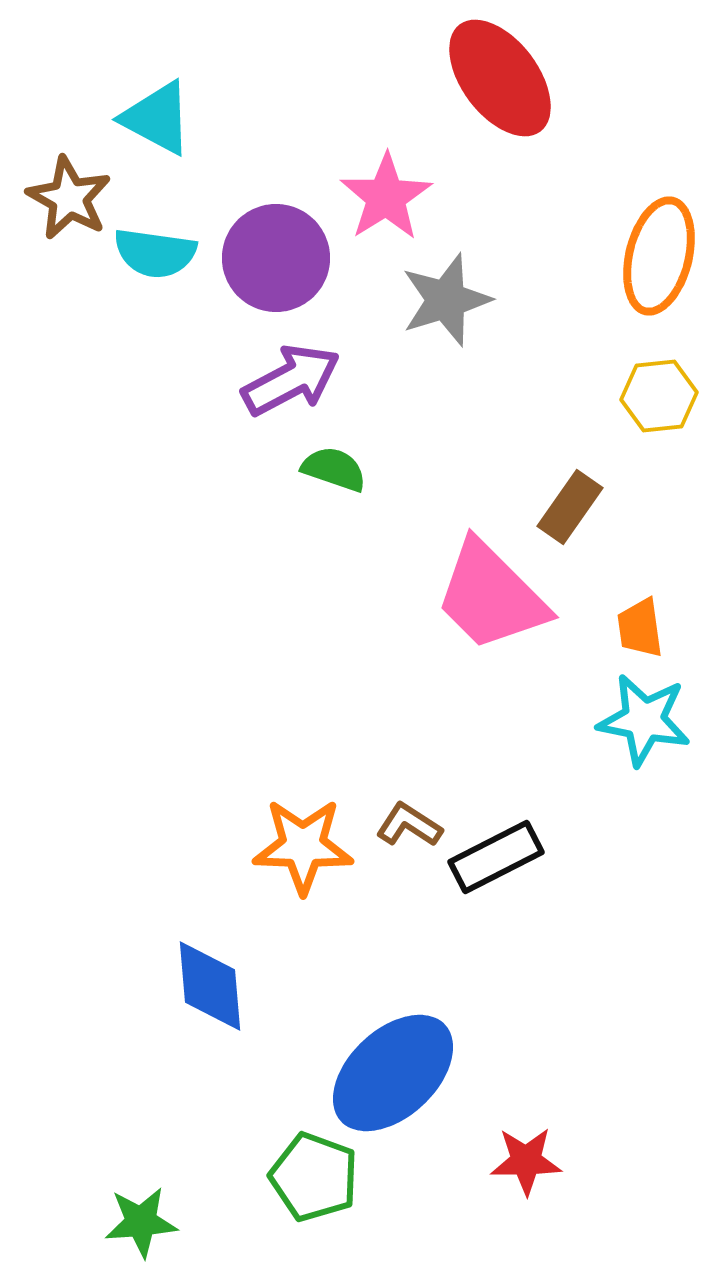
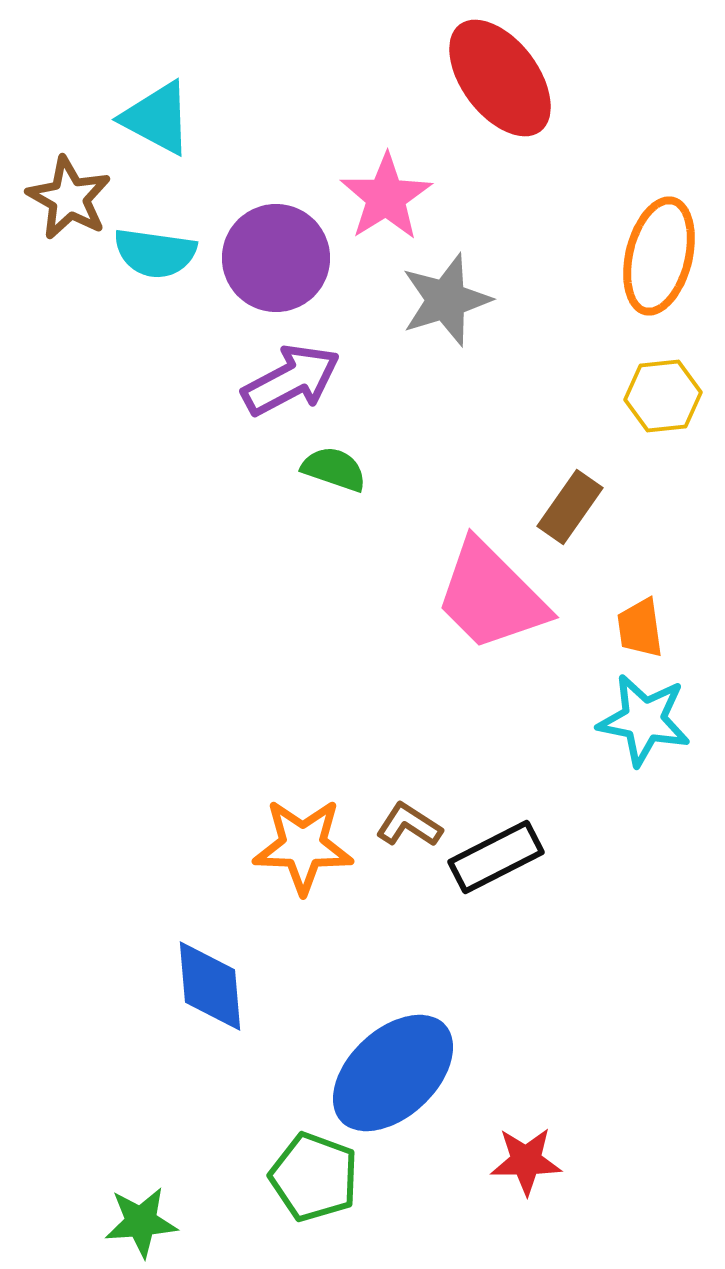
yellow hexagon: moved 4 px right
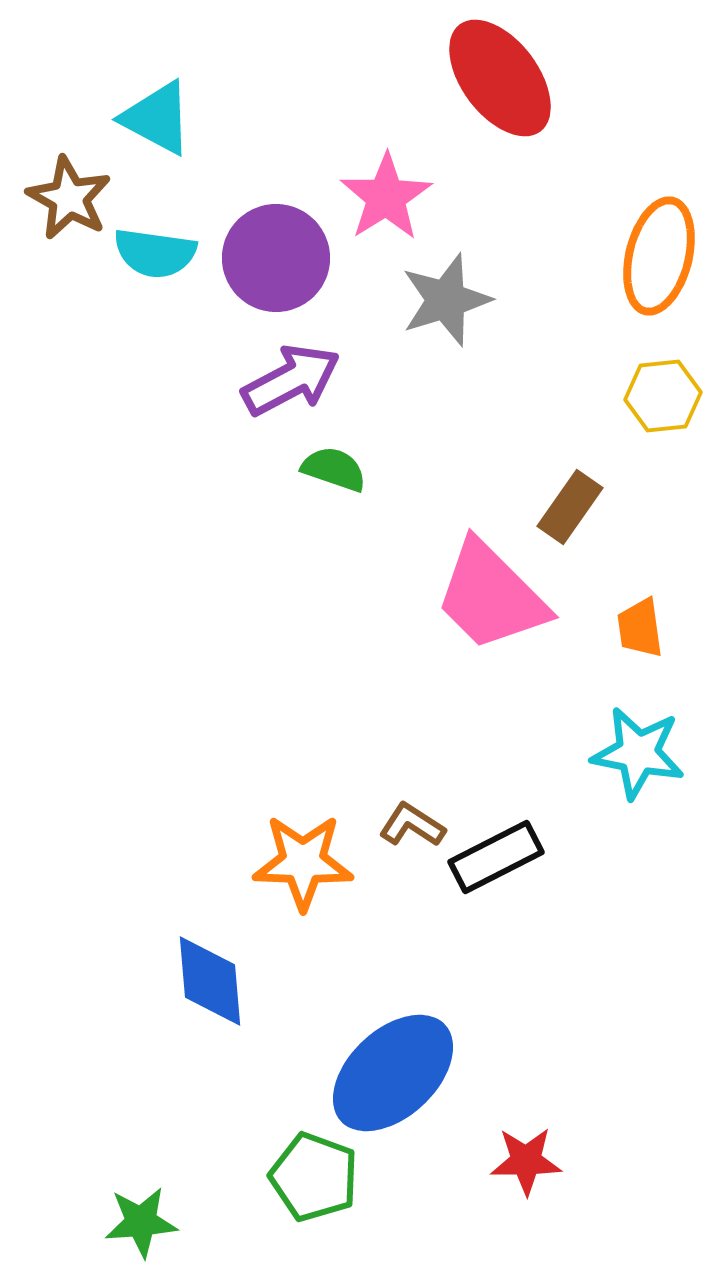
cyan star: moved 6 px left, 33 px down
brown L-shape: moved 3 px right
orange star: moved 16 px down
blue diamond: moved 5 px up
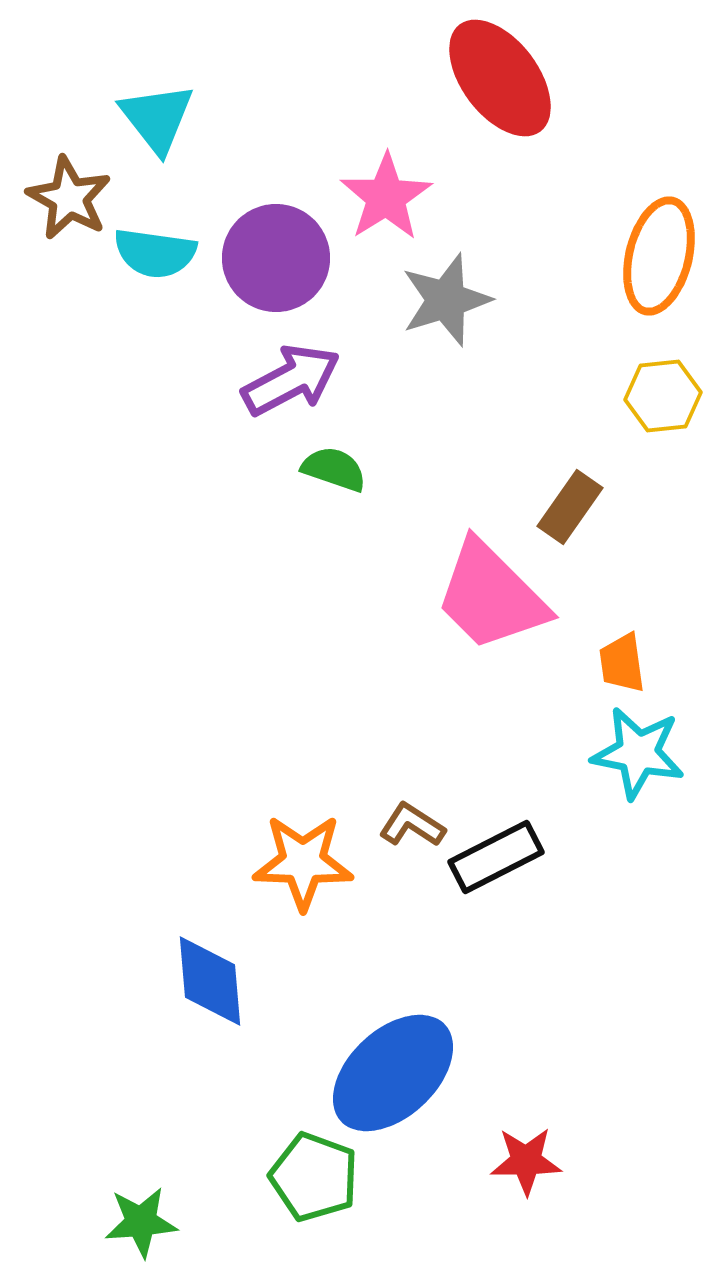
cyan triangle: rotated 24 degrees clockwise
orange trapezoid: moved 18 px left, 35 px down
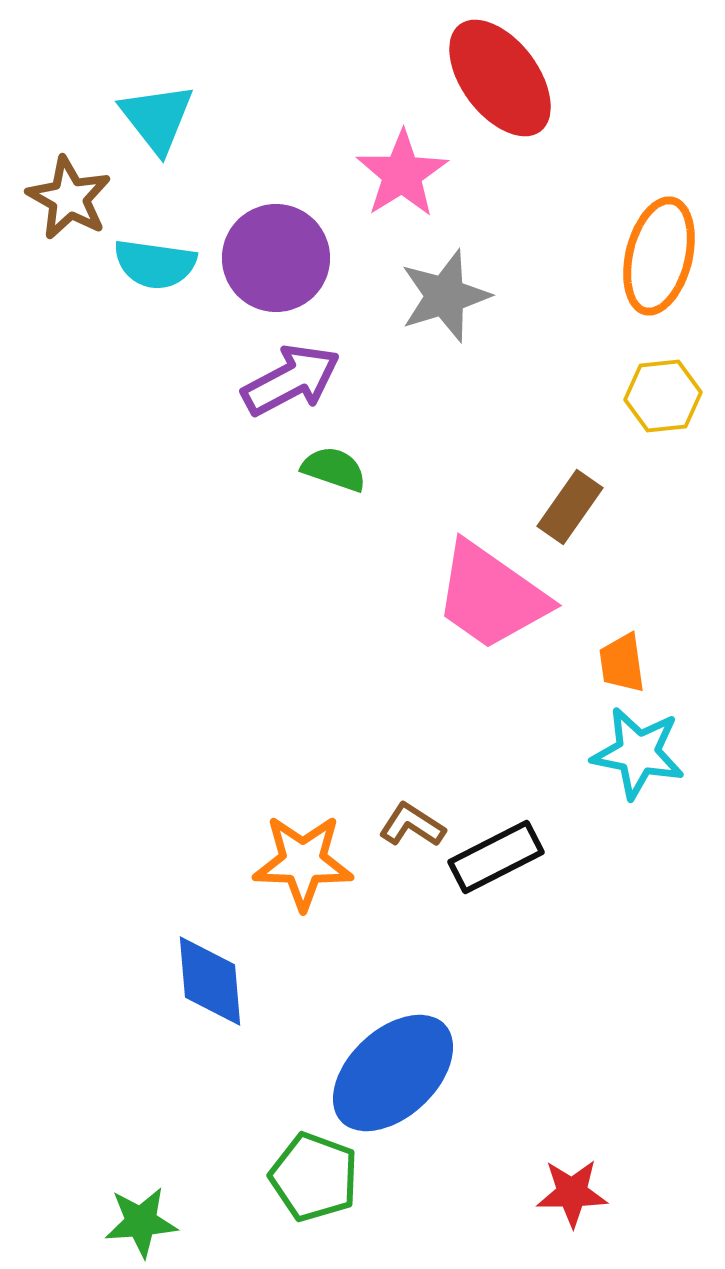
pink star: moved 16 px right, 23 px up
cyan semicircle: moved 11 px down
gray star: moved 1 px left, 4 px up
pink trapezoid: rotated 10 degrees counterclockwise
red star: moved 46 px right, 32 px down
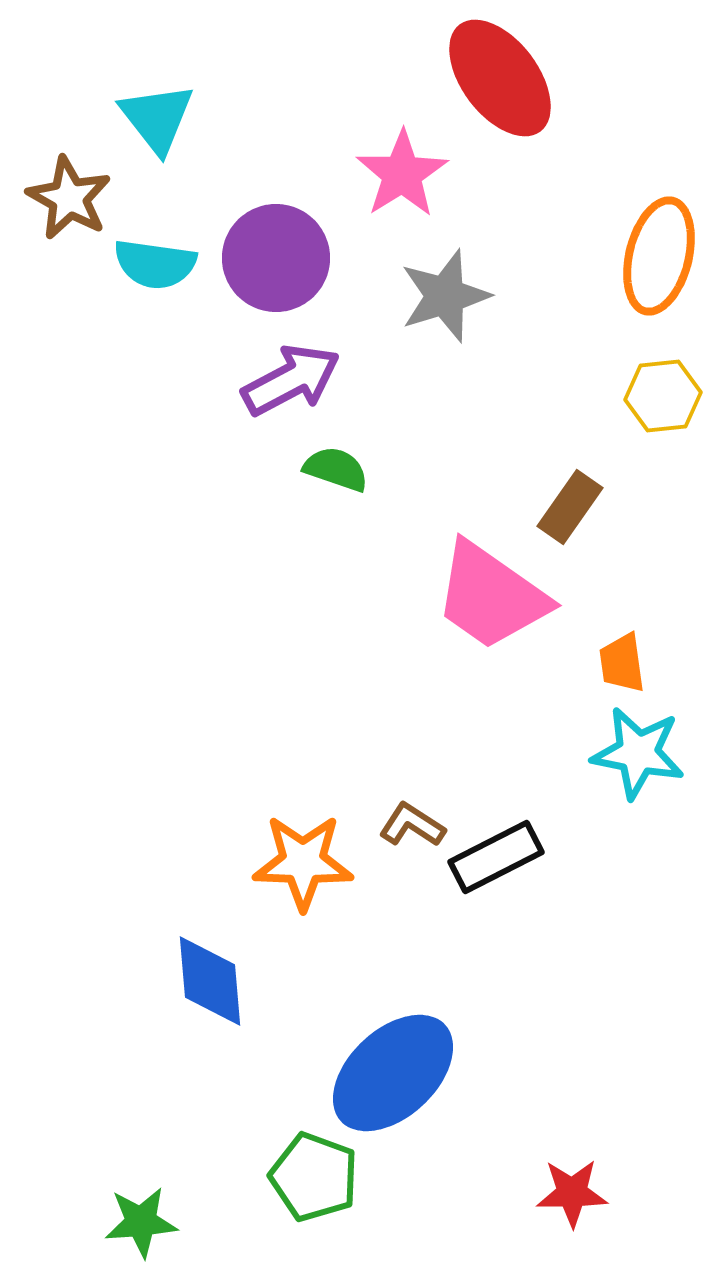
green semicircle: moved 2 px right
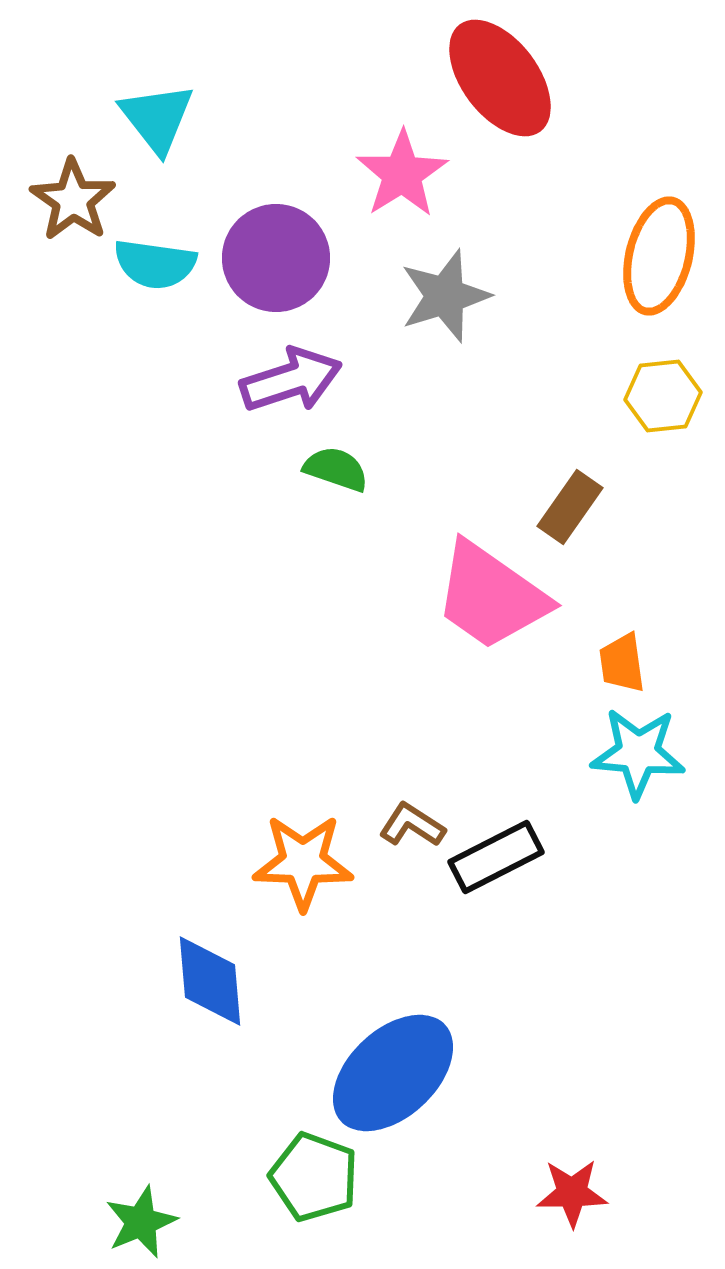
brown star: moved 4 px right, 2 px down; rotated 6 degrees clockwise
purple arrow: rotated 10 degrees clockwise
cyan star: rotated 6 degrees counterclockwise
green star: rotated 18 degrees counterclockwise
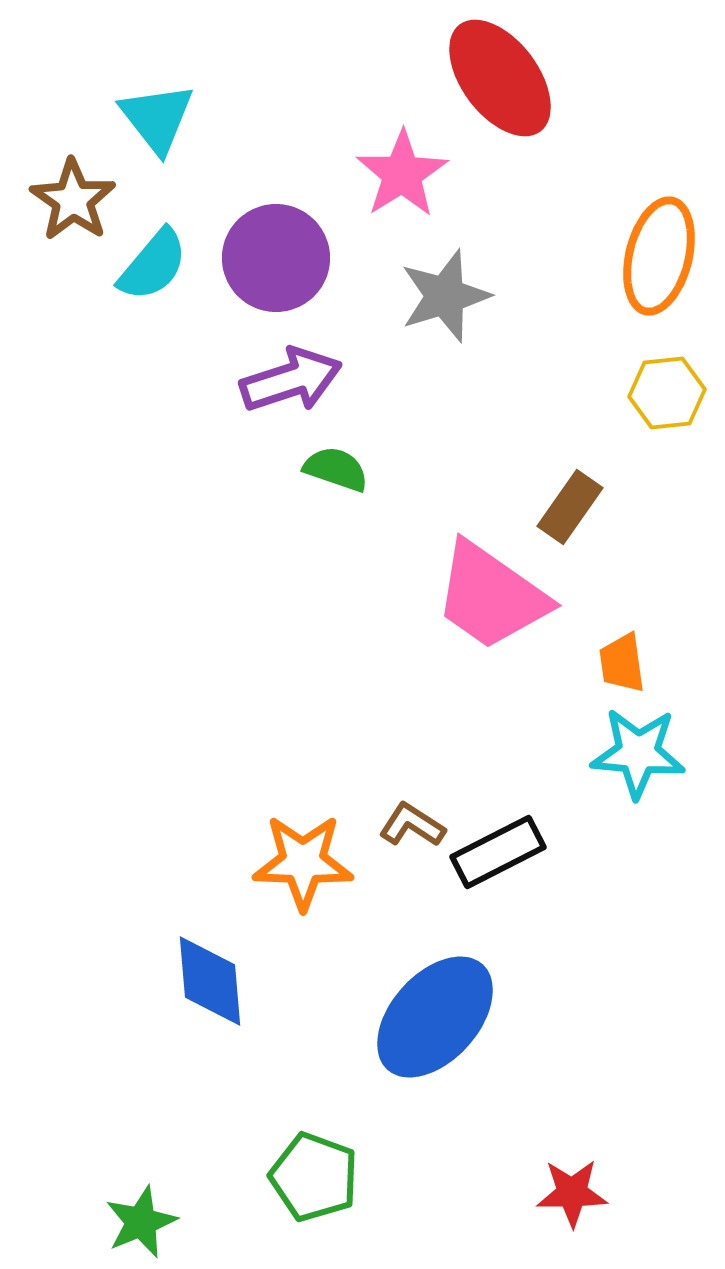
cyan semicircle: moved 2 px left, 1 px down; rotated 58 degrees counterclockwise
yellow hexagon: moved 4 px right, 3 px up
black rectangle: moved 2 px right, 5 px up
blue ellipse: moved 42 px right, 56 px up; rotated 5 degrees counterclockwise
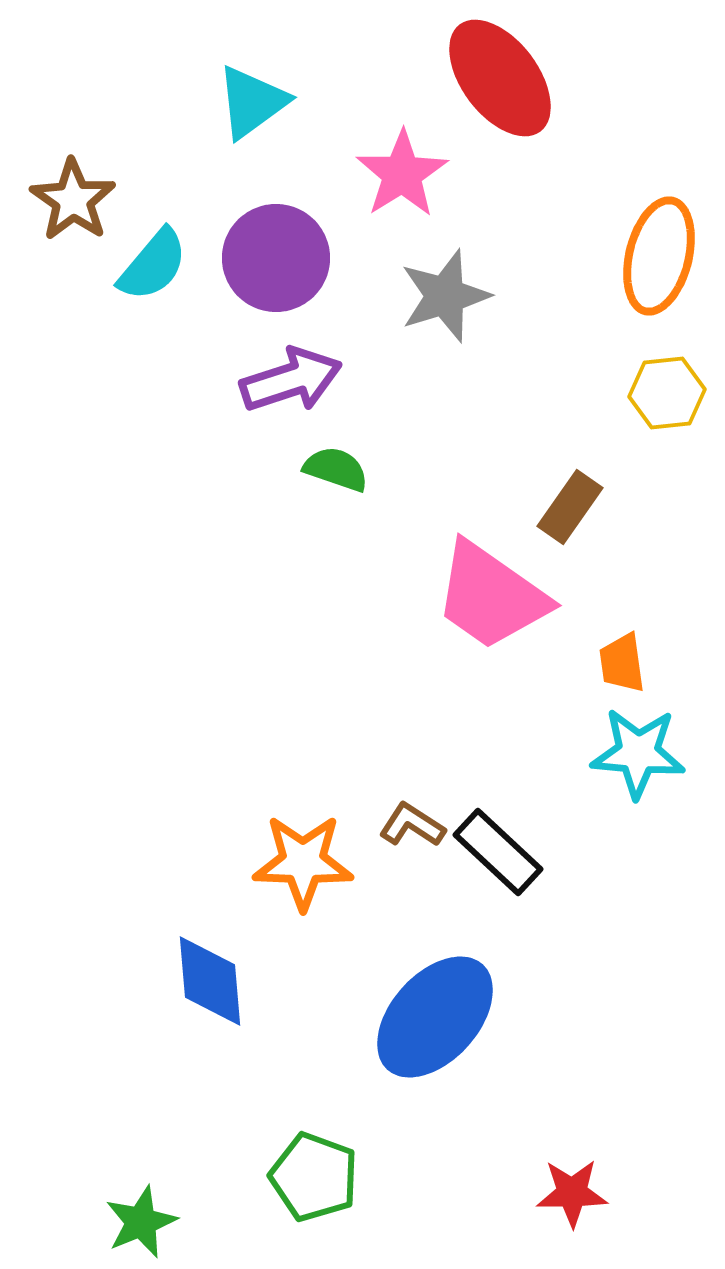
cyan triangle: moved 95 px right, 16 px up; rotated 32 degrees clockwise
black rectangle: rotated 70 degrees clockwise
